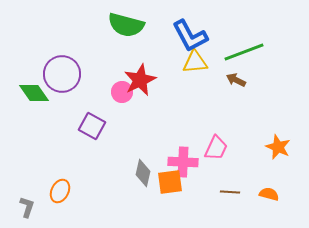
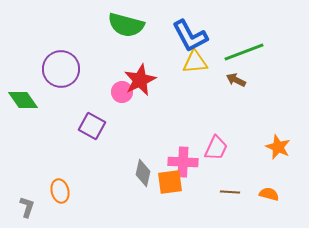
purple circle: moved 1 px left, 5 px up
green diamond: moved 11 px left, 7 px down
orange ellipse: rotated 40 degrees counterclockwise
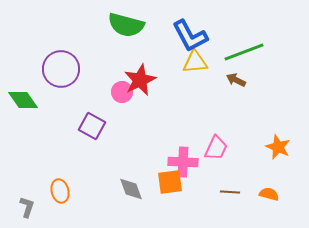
gray diamond: moved 12 px left, 16 px down; rotated 32 degrees counterclockwise
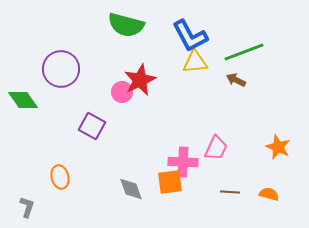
orange ellipse: moved 14 px up
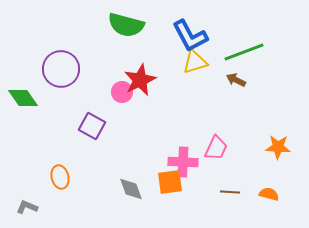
yellow triangle: rotated 12 degrees counterclockwise
green diamond: moved 2 px up
orange star: rotated 20 degrees counterclockwise
gray L-shape: rotated 85 degrees counterclockwise
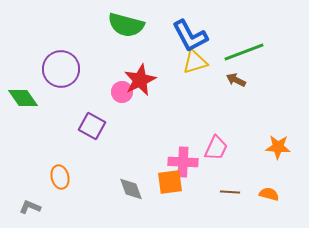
gray L-shape: moved 3 px right
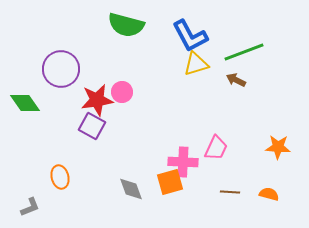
yellow triangle: moved 1 px right, 2 px down
red star: moved 43 px left, 20 px down; rotated 16 degrees clockwise
green diamond: moved 2 px right, 5 px down
orange square: rotated 8 degrees counterclockwise
gray L-shape: rotated 135 degrees clockwise
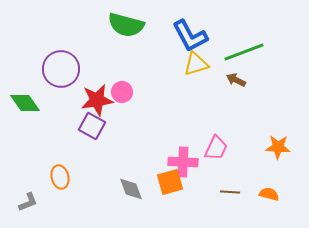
gray L-shape: moved 2 px left, 5 px up
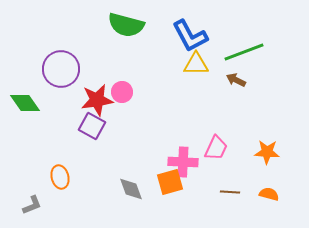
yellow triangle: rotated 16 degrees clockwise
orange star: moved 11 px left, 5 px down
gray L-shape: moved 4 px right, 3 px down
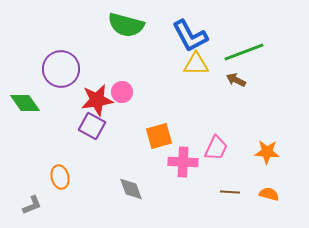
orange square: moved 11 px left, 46 px up
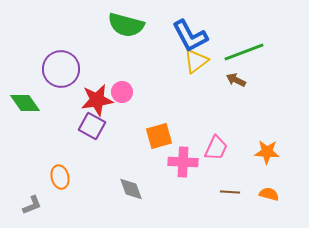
yellow triangle: moved 3 px up; rotated 36 degrees counterclockwise
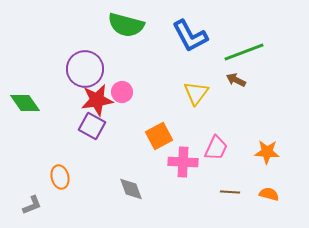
yellow triangle: moved 32 px down; rotated 16 degrees counterclockwise
purple circle: moved 24 px right
orange square: rotated 12 degrees counterclockwise
